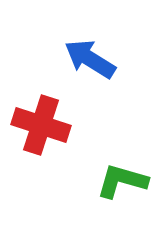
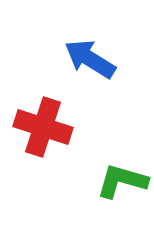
red cross: moved 2 px right, 2 px down
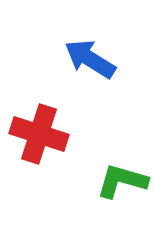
red cross: moved 4 px left, 7 px down
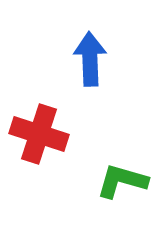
blue arrow: rotated 56 degrees clockwise
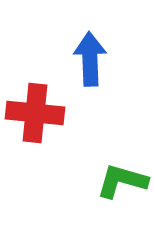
red cross: moved 4 px left, 21 px up; rotated 12 degrees counterclockwise
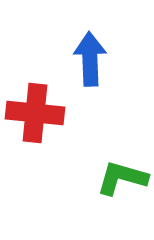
green L-shape: moved 3 px up
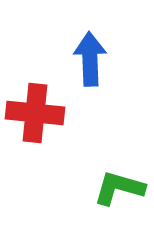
green L-shape: moved 3 px left, 10 px down
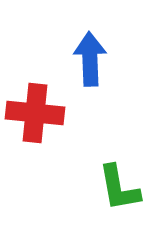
green L-shape: rotated 116 degrees counterclockwise
